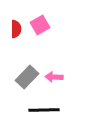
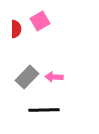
pink square: moved 4 px up
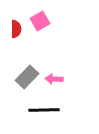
pink arrow: moved 2 px down
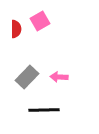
pink arrow: moved 5 px right, 2 px up
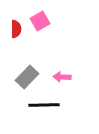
pink arrow: moved 3 px right
black line: moved 5 px up
